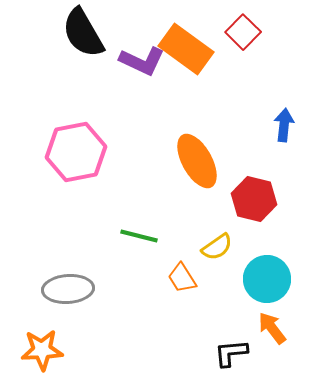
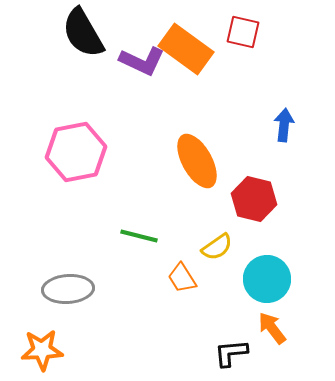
red square: rotated 32 degrees counterclockwise
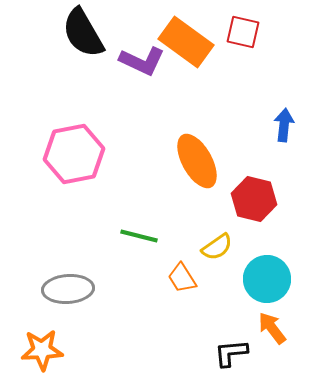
orange rectangle: moved 7 px up
pink hexagon: moved 2 px left, 2 px down
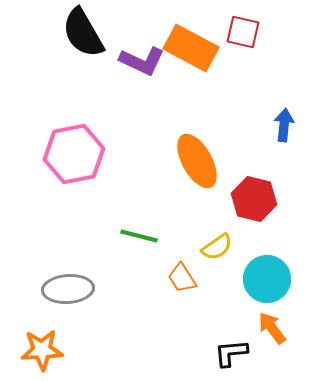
orange rectangle: moved 5 px right, 6 px down; rotated 8 degrees counterclockwise
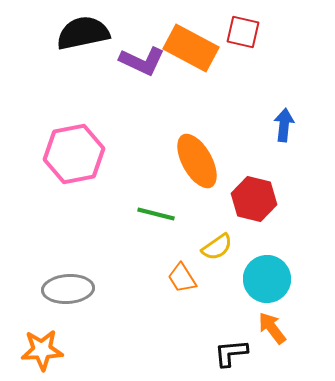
black semicircle: rotated 108 degrees clockwise
green line: moved 17 px right, 22 px up
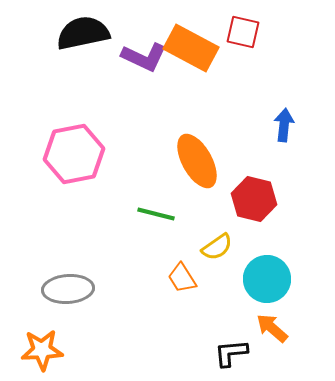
purple L-shape: moved 2 px right, 4 px up
orange arrow: rotated 12 degrees counterclockwise
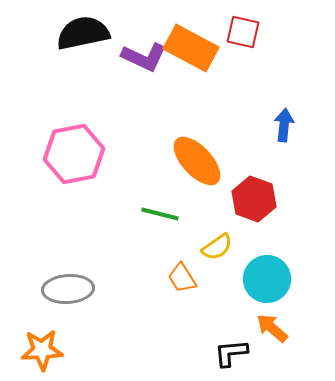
orange ellipse: rotated 14 degrees counterclockwise
red hexagon: rotated 6 degrees clockwise
green line: moved 4 px right
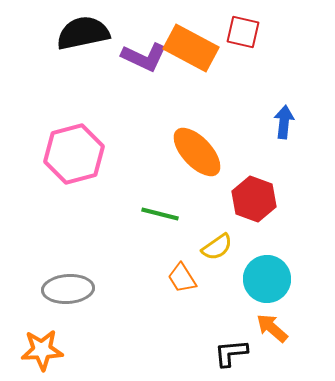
blue arrow: moved 3 px up
pink hexagon: rotated 4 degrees counterclockwise
orange ellipse: moved 9 px up
